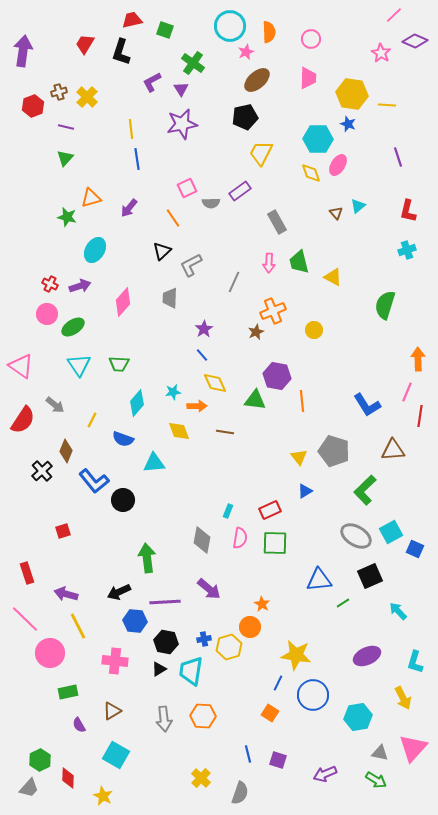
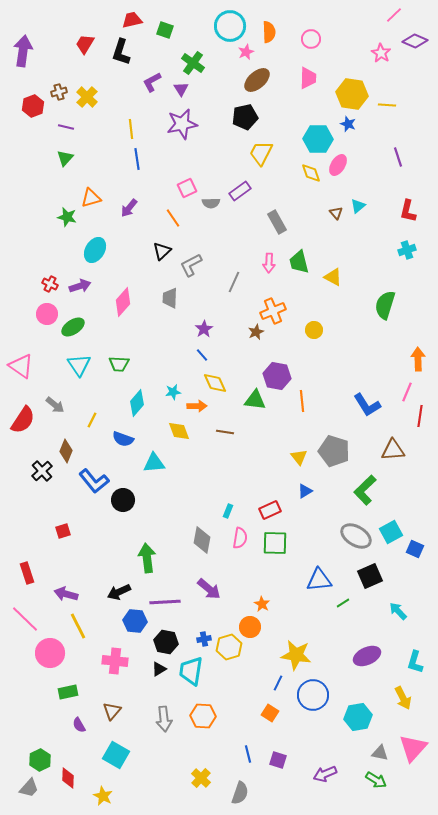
brown triangle at (112, 711): rotated 18 degrees counterclockwise
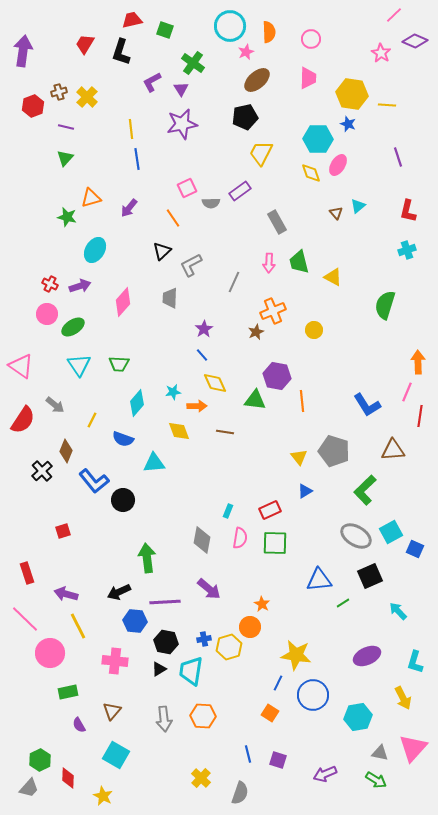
orange arrow at (418, 359): moved 3 px down
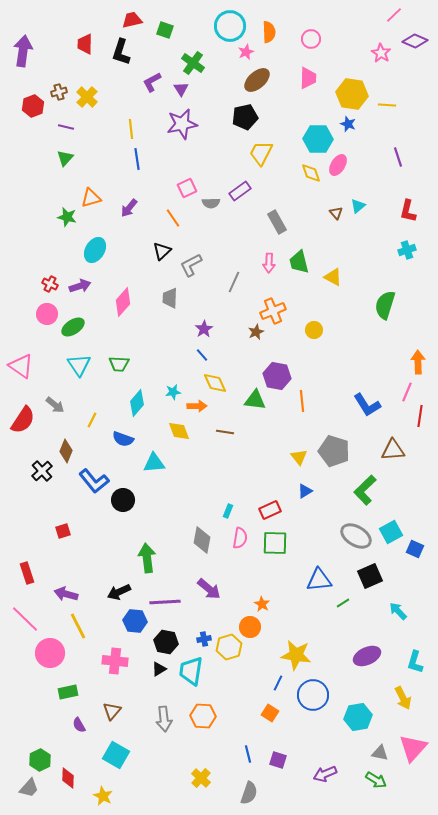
red trapezoid at (85, 44): rotated 30 degrees counterclockwise
gray semicircle at (240, 793): moved 9 px right
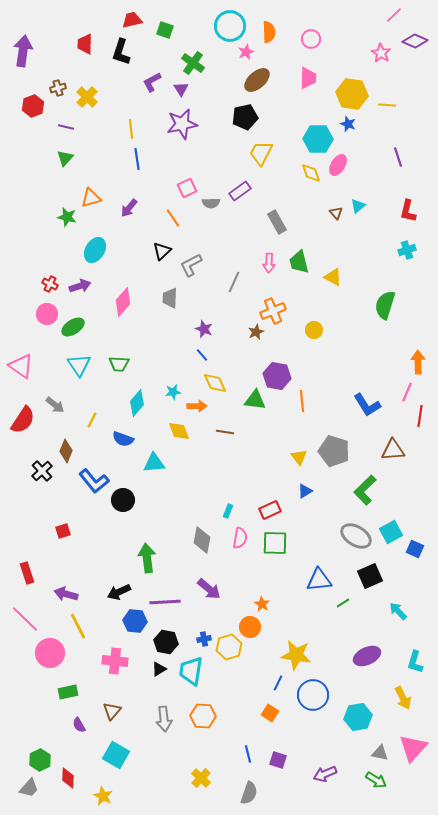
brown cross at (59, 92): moved 1 px left, 4 px up
purple star at (204, 329): rotated 18 degrees counterclockwise
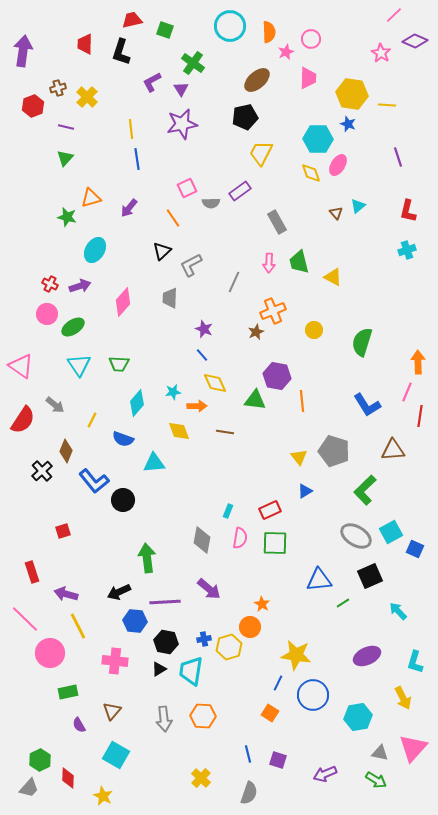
pink star at (246, 52): moved 40 px right
green semicircle at (385, 305): moved 23 px left, 37 px down
red rectangle at (27, 573): moved 5 px right, 1 px up
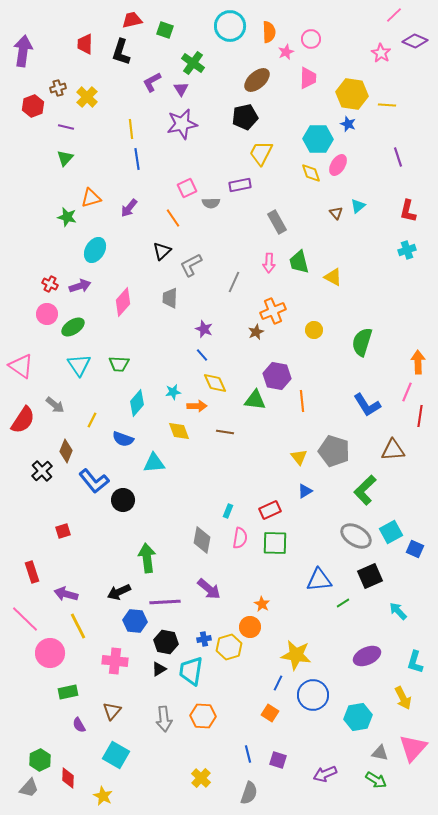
purple rectangle at (240, 191): moved 6 px up; rotated 25 degrees clockwise
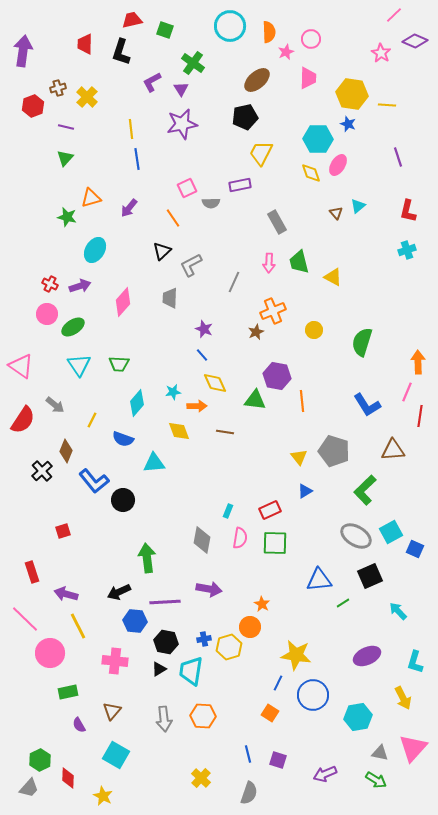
purple arrow at (209, 589): rotated 30 degrees counterclockwise
